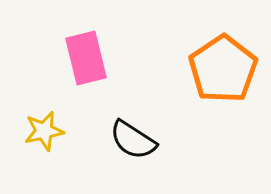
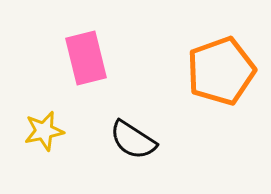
orange pentagon: moved 2 px left, 2 px down; rotated 14 degrees clockwise
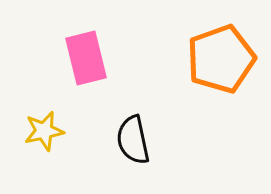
orange pentagon: moved 12 px up
black semicircle: rotated 45 degrees clockwise
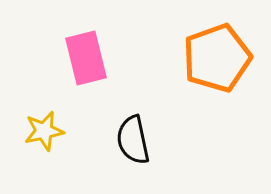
orange pentagon: moved 4 px left, 1 px up
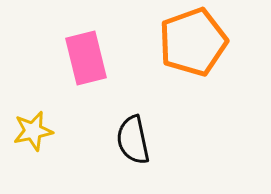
orange pentagon: moved 24 px left, 16 px up
yellow star: moved 11 px left
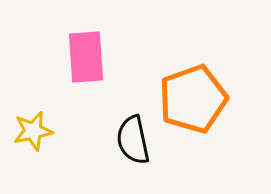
orange pentagon: moved 57 px down
pink rectangle: moved 1 px up; rotated 10 degrees clockwise
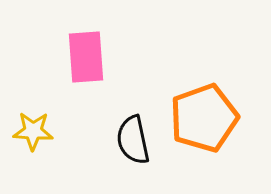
orange pentagon: moved 11 px right, 19 px down
yellow star: rotated 15 degrees clockwise
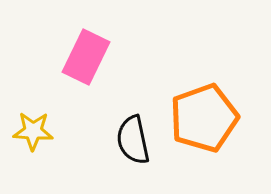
pink rectangle: rotated 30 degrees clockwise
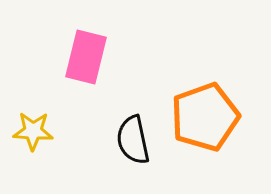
pink rectangle: rotated 12 degrees counterclockwise
orange pentagon: moved 1 px right, 1 px up
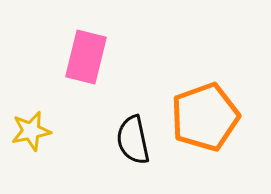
yellow star: moved 2 px left; rotated 15 degrees counterclockwise
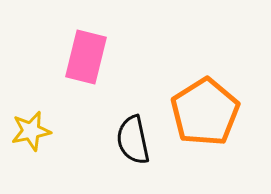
orange pentagon: moved 5 px up; rotated 12 degrees counterclockwise
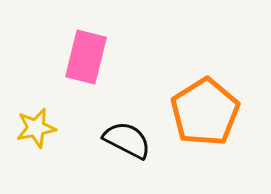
yellow star: moved 5 px right, 3 px up
black semicircle: moved 6 px left; rotated 129 degrees clockwise
